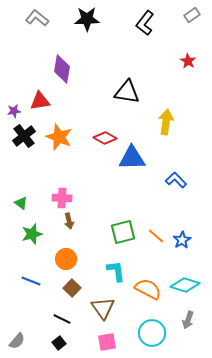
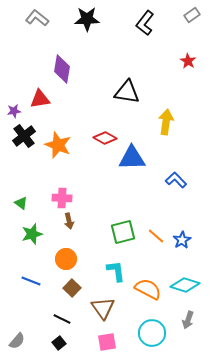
red triangle: moved 2 px up
orange star: moved 1 px left, 8 px down
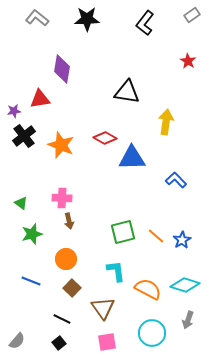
orange star: moved 3 px right
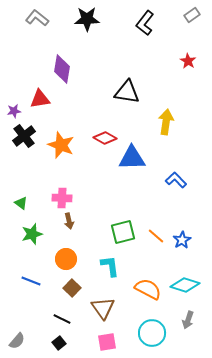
cyan L-shape: moved 6 px left, 5 px up
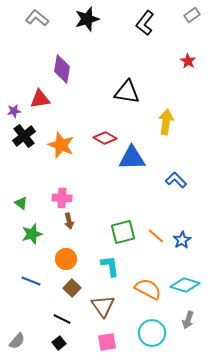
black star: rotated 15 degrees counterclockwise
brown triangle: moved 2 px up
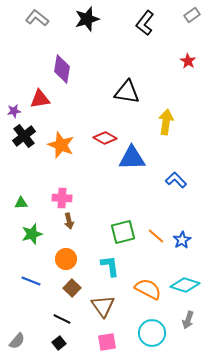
green triangle: rotated 40 degrees counterclockwise
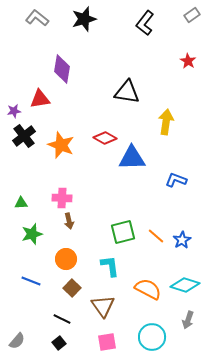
black star: moved 3 px left
blue L-shape: rotated 25 degrees counterclockwise
cyan circle: moved 4 px down
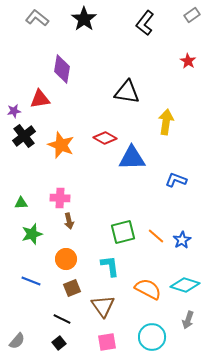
black star: rotated 20 degrees counterclockwise
pink cross: moved 2 px left
brown square: rotated 24 degrees clockwise
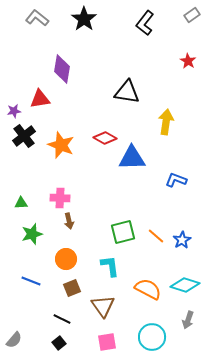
gray semicircle: moved 3 px left, 1 px up
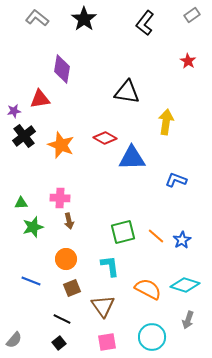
green star: moved 1 px right, 7 px up
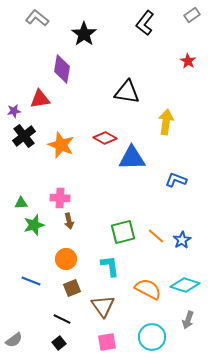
black star: moved 15 px down
green star: moved 1 px right, 2 px up
gray semicircle: rotated 12 degrees clockwise
